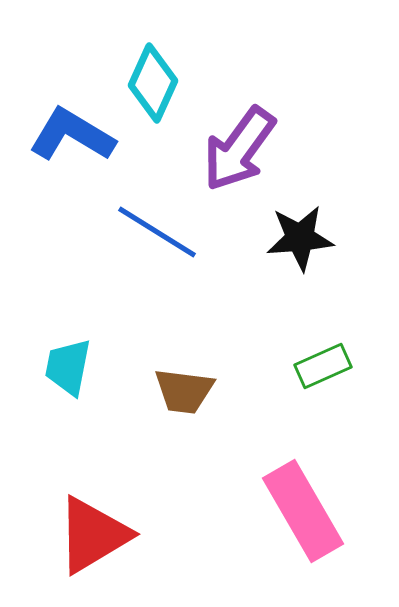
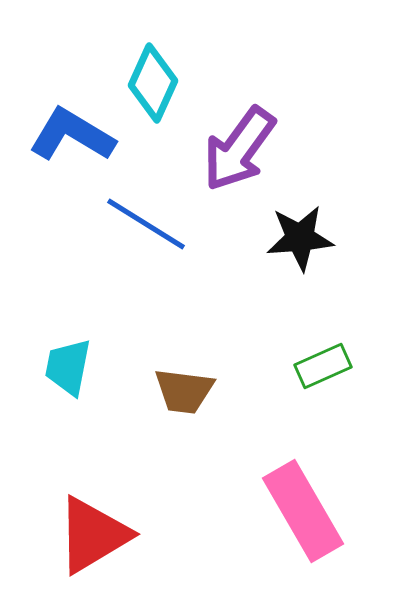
blue line: moved 11 px left, 8 px up
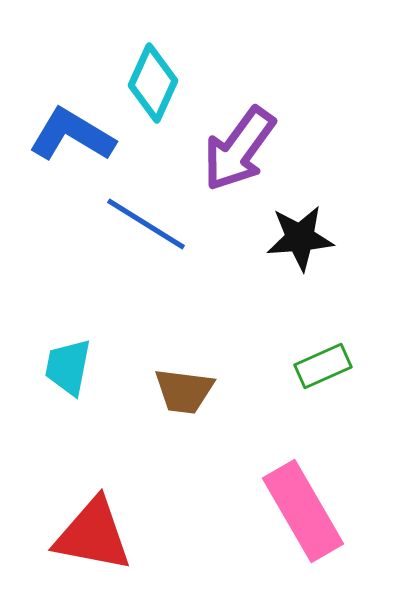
red triangle: rotated 42 degrees clockwise
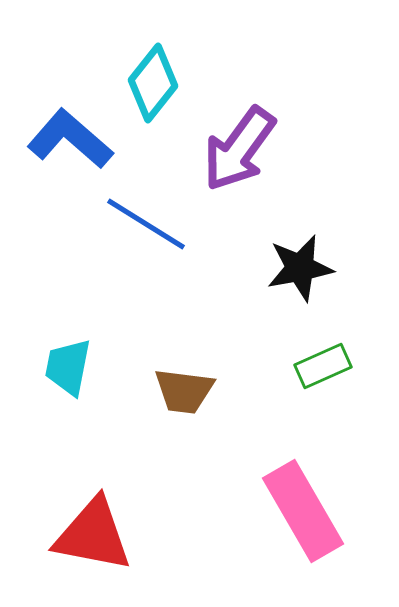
cyan diamond: rotated 14 degrees clockwise
blue L-shape: moved 2 px left, 4 px down; rotated 10 degrees clockwise
black star: moved 30 px down; rotated 6 degrees counterclockwise
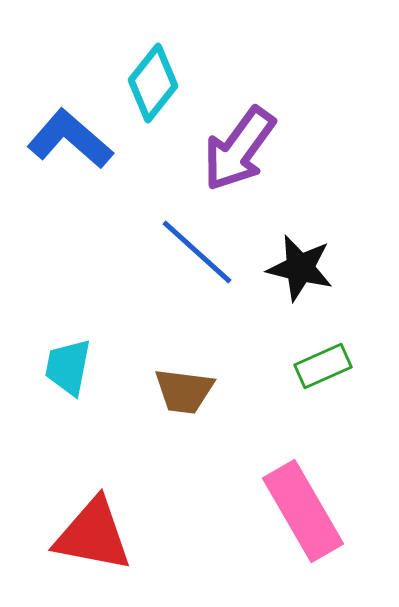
blue line: moved 51 px right, 28 px down; rotated 10 degrees clockwise
black star: rotated 24 degrees clockwise
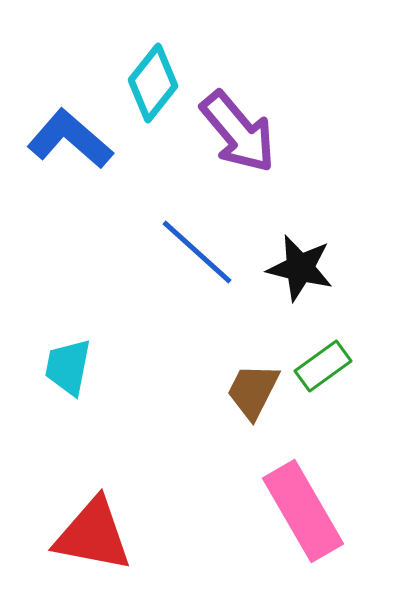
purple arrow: moved 1 px left, 17 px up; rotated 76 degrees counterclockwise
green rectangle: rotated 12 degrees counterclockwise
brown trapezoid: moved 69 px right; rotated 110 degrees clockwise
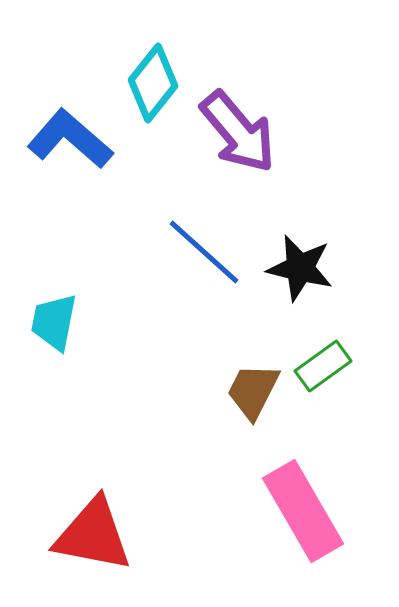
blue line: moved 7 px right
cyan trapezoid: moved 14 px left, 45 px up
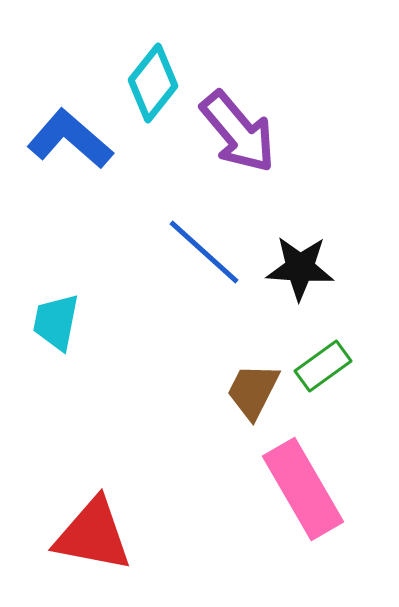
black star: rotated 10 degrees counterclockwise
cyan trapezoid: moved 2 px right
pink rectangle: moved 22 px up
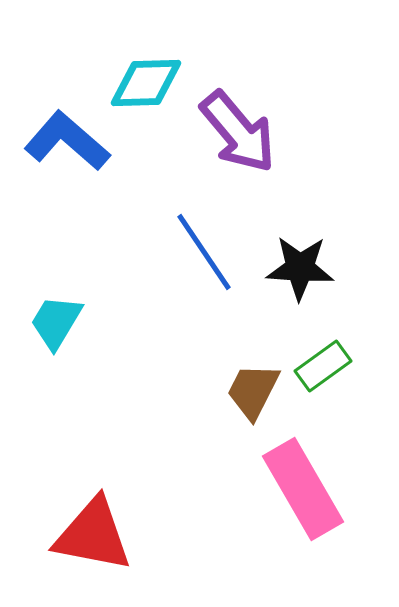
cyan diamond: moved 7 px left; rotated 50 degrees clockwise
blue L-shape: moved 3 px left, 2 px down
blue line: rotated 14 degrees clockwise
cyan trapezoid: rotated 20 degrees clockwise
